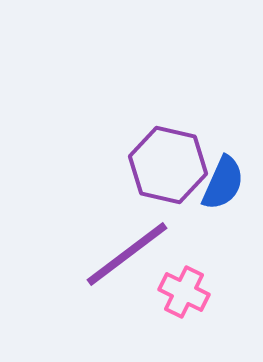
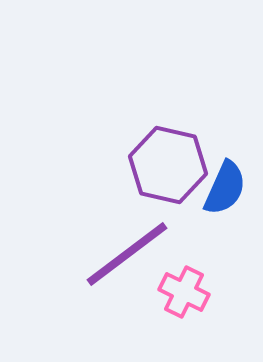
blue semicircle: moved 2 px right, 5 px down
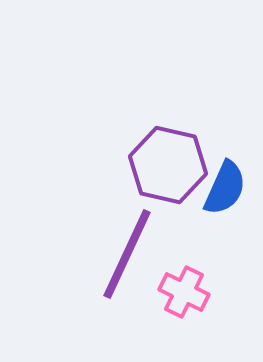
purple line: rotated 28 degrees counterclockwise
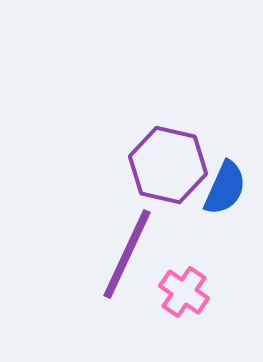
pink cross: rotated 9 degrees clockwise
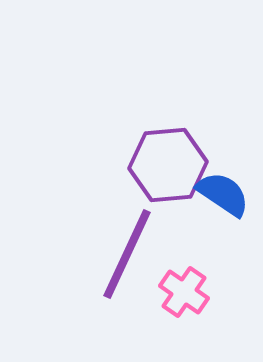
purple hexagon: rotated 18 degrees counterclockwise
blue semicircle: moved 2 px left, 6 px down; rotated 80 degrees counterclockwise
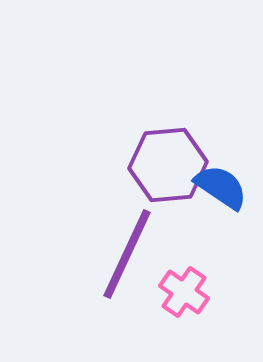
blue semicircle: moved 2 px left, 7 px up
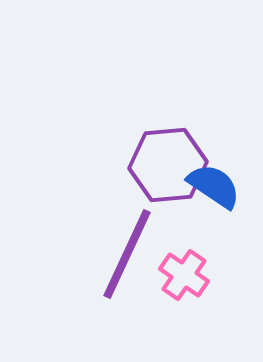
blue semicircle: moved 7 px left, 1 px up
pink cross: moved 17 px up
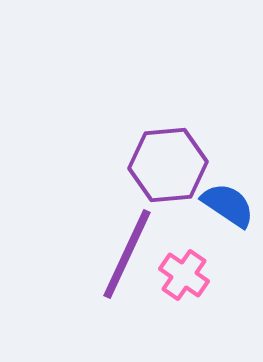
blue semicircle: moved 14 px right, 19 px down
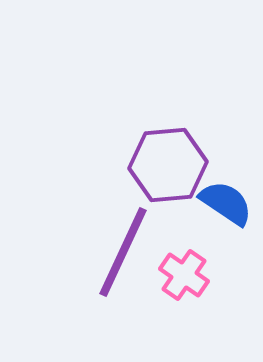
blue semicircle: moved 2 px left, 2 px up
purple line: moved 4 px left, 2 px up
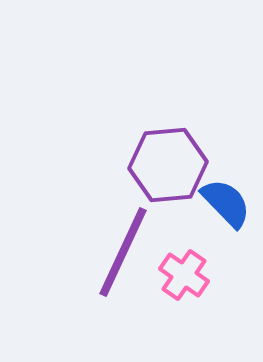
blue semicircle: rotated 12 degrees clockwise
